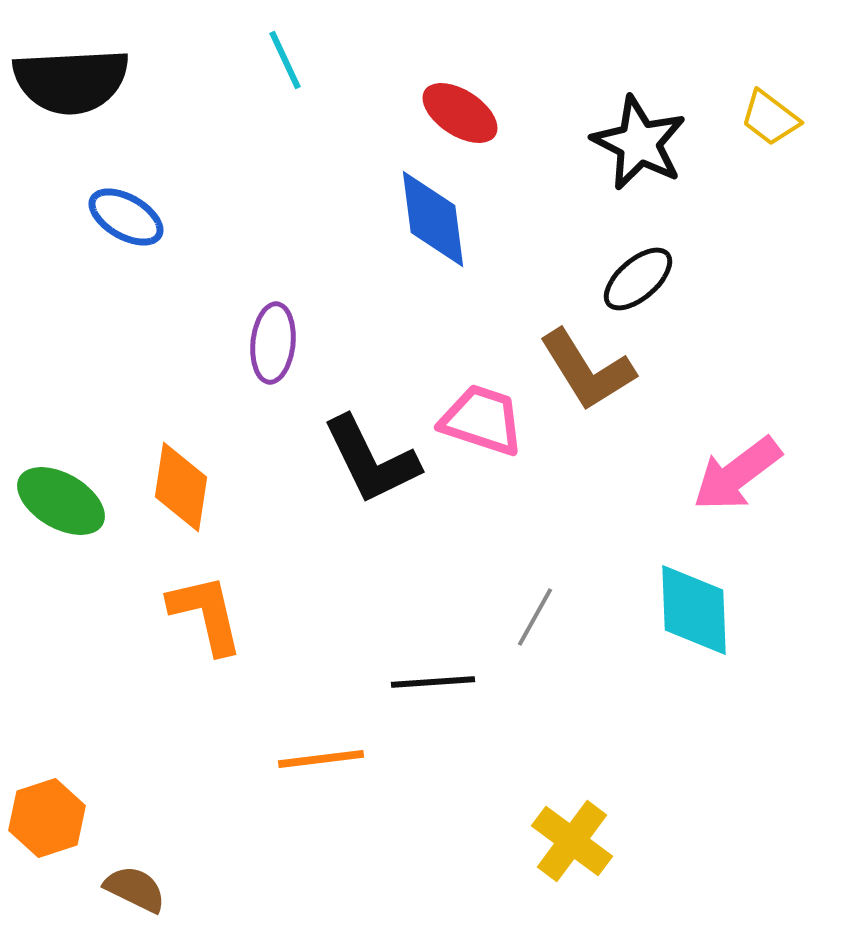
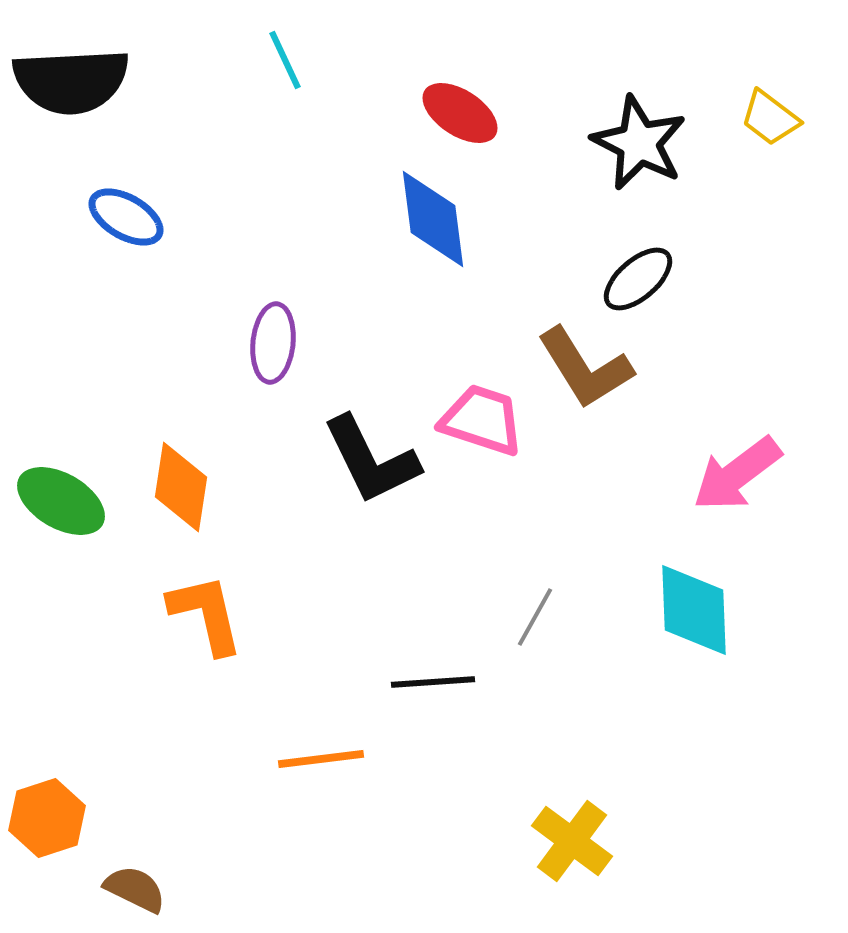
brown L-shape: moved 2 px left, 2 px up
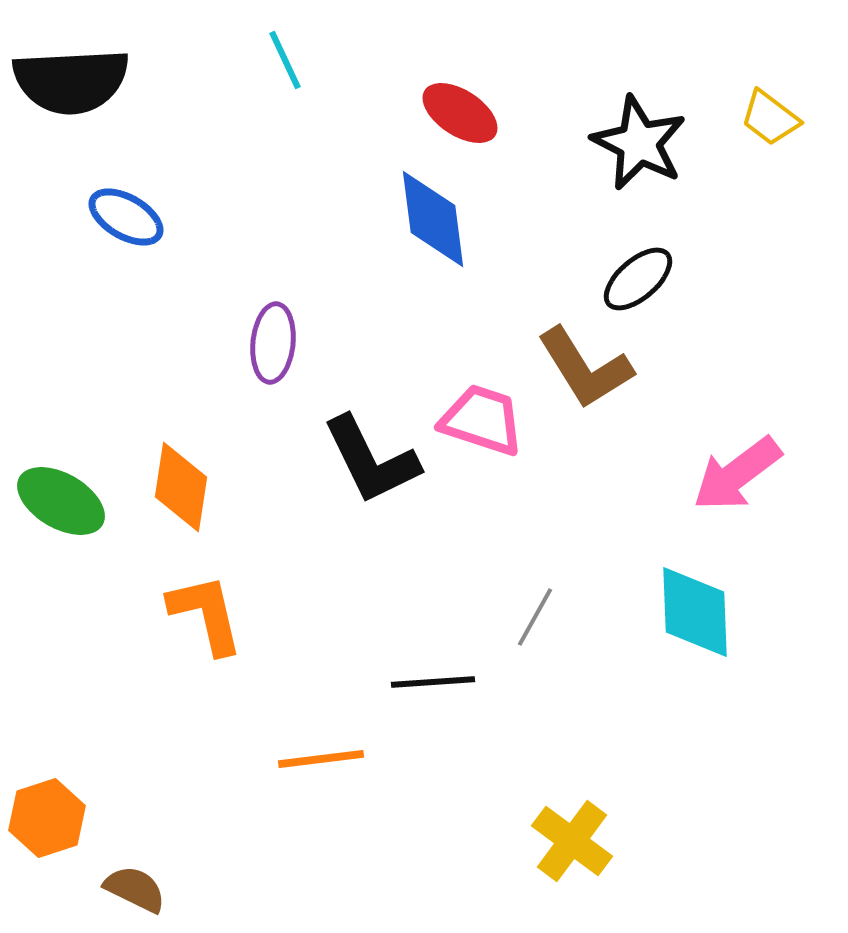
cyan diamond: moved 1 px right, 2 px down
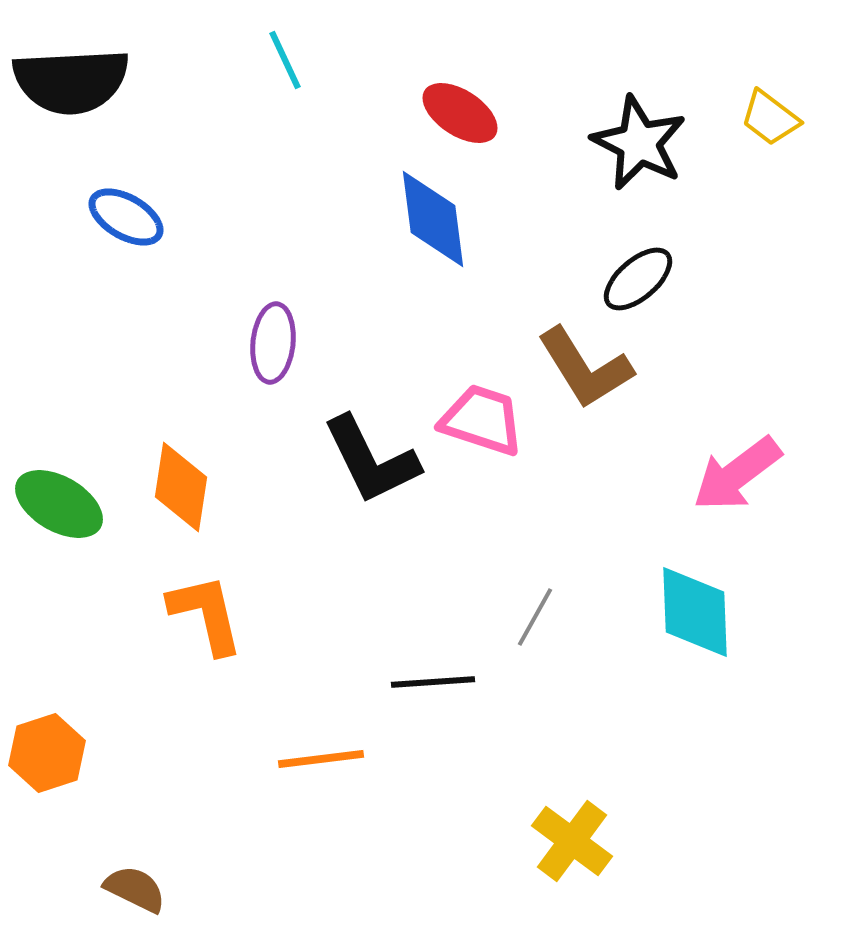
green ellipse: moved 2 px left, 3 px down
orange hexagon: moved 65 px up
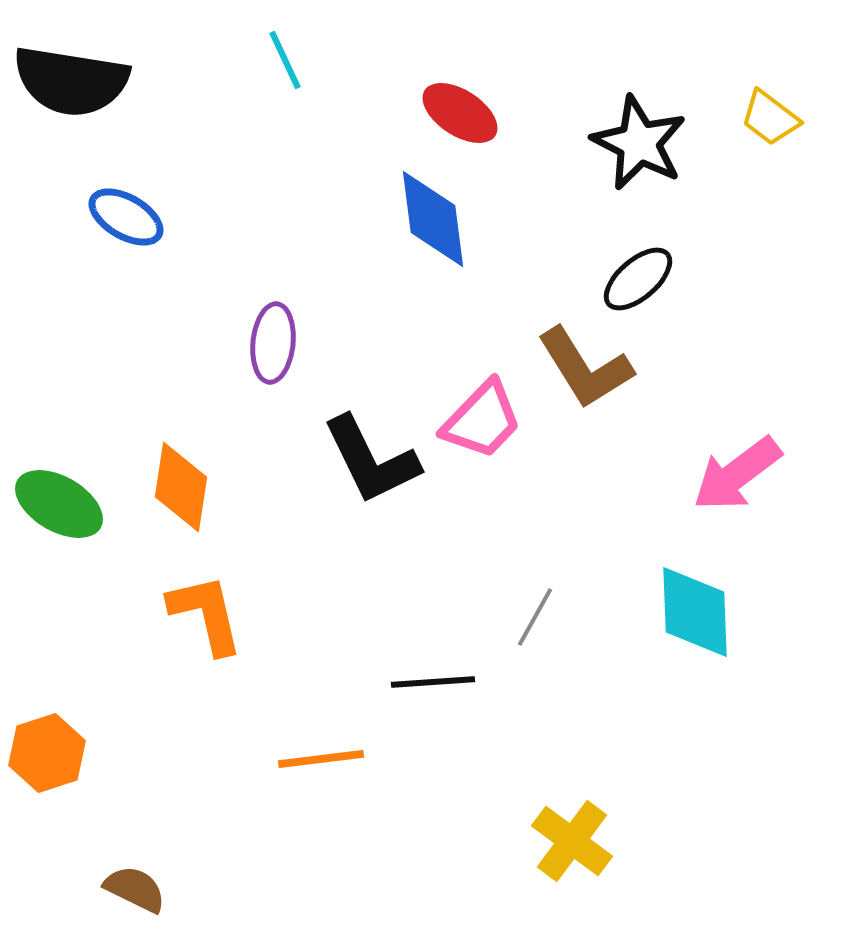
black semicircle: rotated 12 degrees clockwise
pink trapezoid: rotated 116 degrees clockwise
